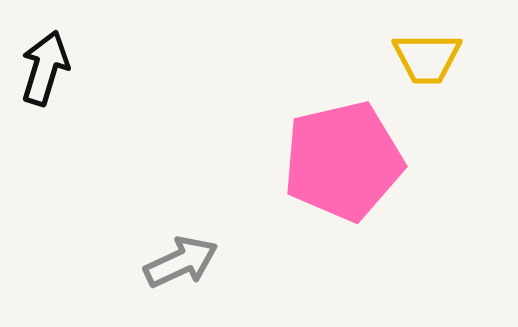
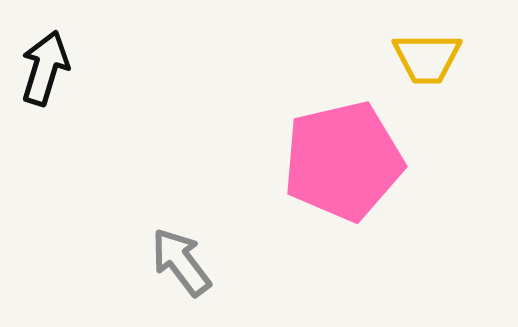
gray arrow: rotated 102 degrees counterclockwise
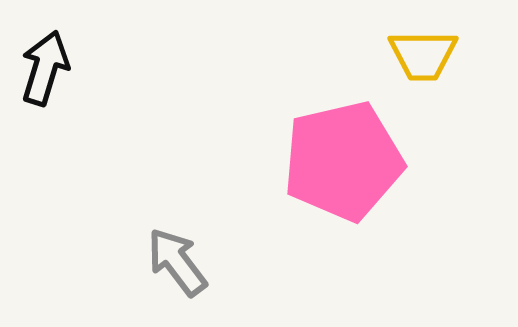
yellow trapezoid: moved 4 px left, 3 px up
gray arrow: moved 4 px left
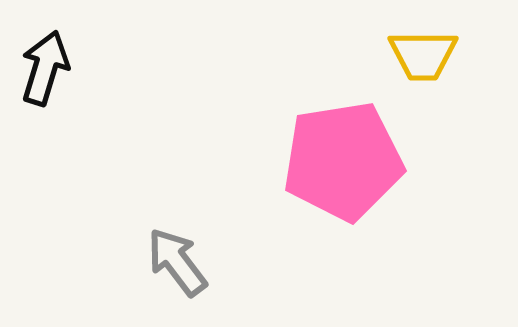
pink pentagon: rotated 4 degrees clockwise
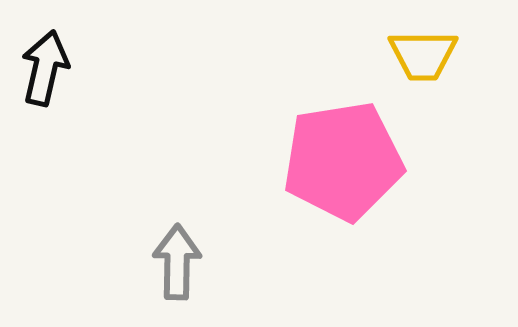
black arrow: rotated 4 degrees counterclockwise
gray arrow: rotated 38 degrees clockwise
